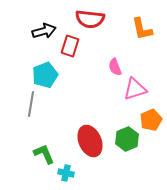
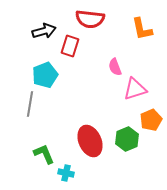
gray line: moved 1 px left
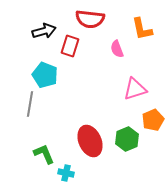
pink semicircle: moved 2 px right, 18 px up
cyan pentagon: rotated 30 degrees counterclockwise
orange pentagon: moved 2 px right
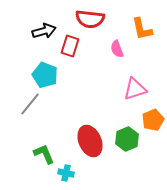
gray line: rotated 30 degrees clockwise
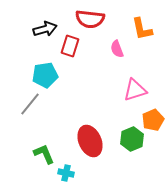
black arrow: moved 1 px right, 2 px up
cyan pentagon: rotated 30 degrees counterclockwise
pink triangle: moved 1 px down
green hexagon: moved 5 px right
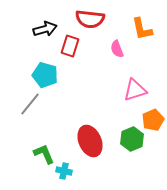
cyan pentagon: rotated 25 degrees clockwise
cyan cross: moved 2 px left, 2 px up
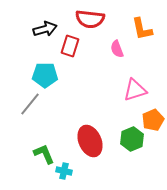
cyan pentagon: rotated 15 degrees counterclockwise
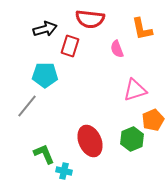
gray line: moved 3 px left, 2 px down
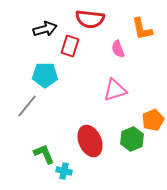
pink semicircle: moved 1 px right
pink triangle: moved 20 px left
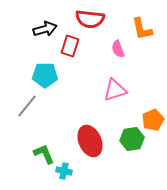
green hexagon: rotated 15 degrees clockwise
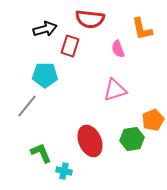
green L-shape: moved 3 px left, 1 px up
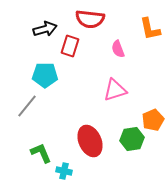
orange L-shape: moved 8 px right
